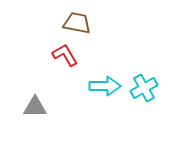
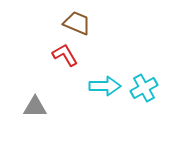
brown trapezoid: rotated 12 degrees clockwise
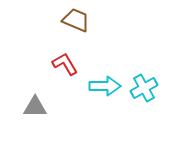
brown trapezoid: moved 1 px left, 3 px up
red L-shape: moved 9 px down
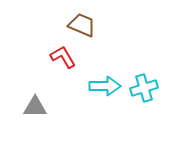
brown trapezoid: moved 6 px right, 5 px down
red L-shape: moved 2 px left, 7 px up
cyan cross: rotated 12 degrees clockwise
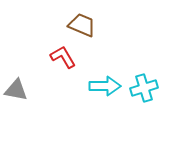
gray triangle: moved 19 px left, 17 px up; rotated 10 degrees clockwise
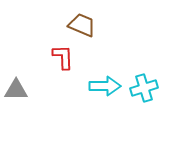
red L-shape: rotated 28 degrees clockwise
gray triangle: rotated 10 degrees counterclockwise
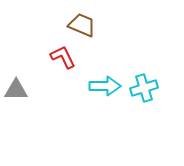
red L-shape: rotated 24 degrees counterclockwise
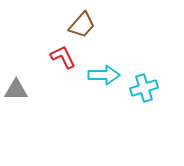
brown trapezoid: rotated 108 degrees clockwise
cyan arrow: moved 1 px left, 11 px up
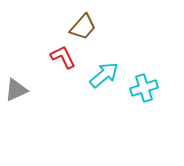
brown trapezoid: moved 1 px right, 2 px down
cyan arrow: rotated 40 degrees counterclockwise
gray triangle: rotated 25 degrees counterclockwise
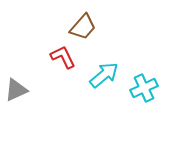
cyan cross: rotated 8 degrees counterclockwise
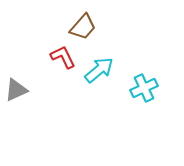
cyan arrow: moved 5 px left, 5 px up
